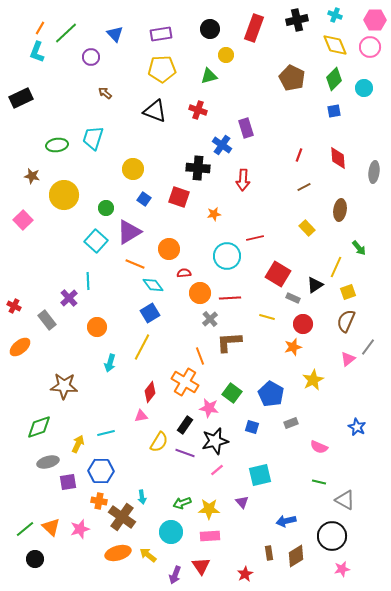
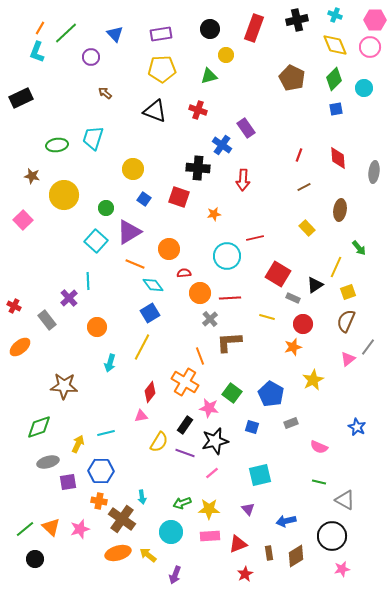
blue square at (334, 111): moved 2 px right, 2 px up
purple rectangle at (246, 128): rotated 18 degrees counterclockwise
pink line at (217, 470): moved 5 px left, 3 px down
purple triangle at (242, 502): moved 6 px right, 7 px down
brown cross at (122, 517): moved 2 px down
red triangle at (201, 566): moved 37 px right, 22 px up; rotated 42 degrees clockwise
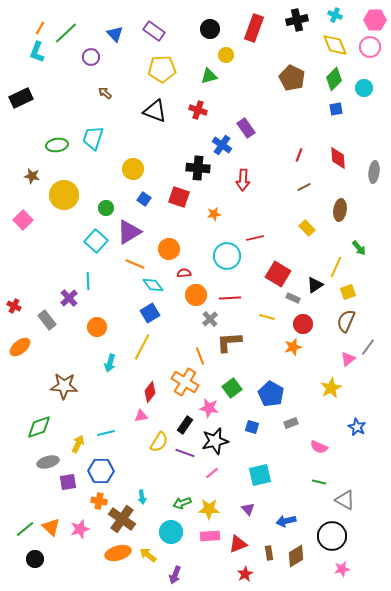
purple rectangle at (161, 34): moved 7 px left, 3 px up; rotated 45 degrees clockwise
orange circle at (200, 293): moved 4 px left, 2 px down
yellow star at (313, 380): moved 18 px right, 8 px down
green square at (232, 393): moved 5 px up; rotated 18 degrees clockwise
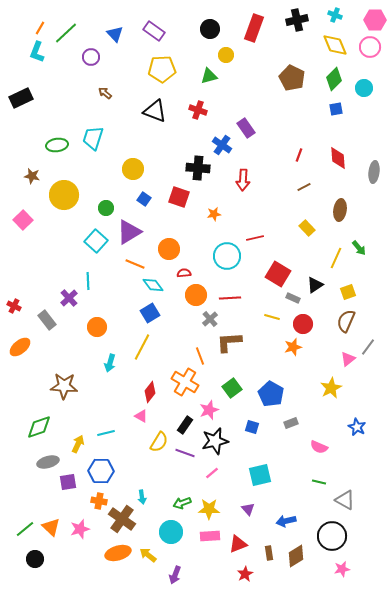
yellow line at (336, 267): moved 9 px up
yellow line at (267, 317): moved 5 px right
pink star at (209, 408): moved 2 px down; rotated 30 degrees counterclockwise
pink triangle at (141, 416): rotated 40 degrees clockwise
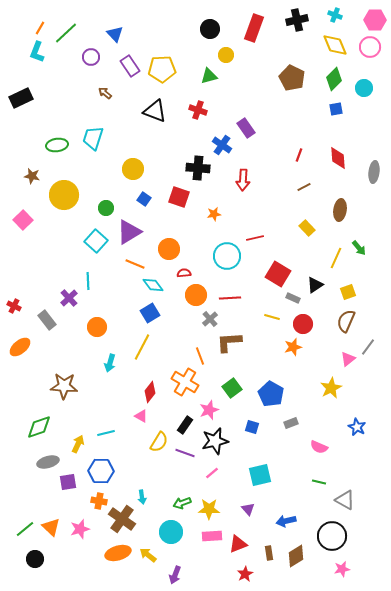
purple rectangle at (154, 31): moved 24 px left, 35 px down; rotated 20 degrees clockwise
pink rectangle at (210, 536): moved 2 px right
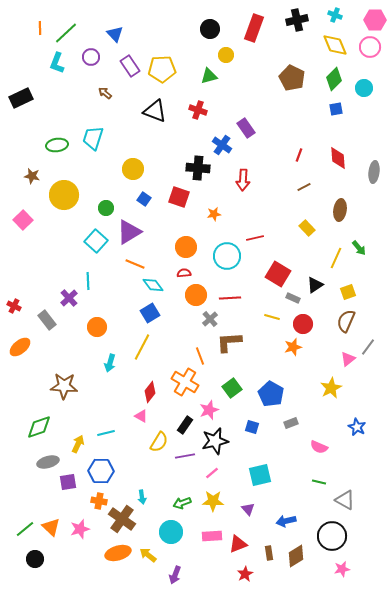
orange line at (40, 28): rotated 32 degrees counterclockwise
cyan L-shape at (37, 52): moved 20 px right, 11 px down
orange circle at (169, 249): moved 17 px right, 2 px up
purple line at (185, 453): moved 3 px down; rotated 30 degrees counterclockwise
yellow star at (209, 509): moved 4 px right, 8 px up
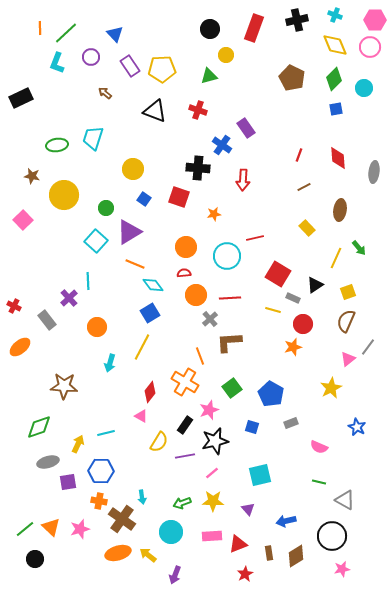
yellow line at (272, 317): moved 1 px right, 7 px up
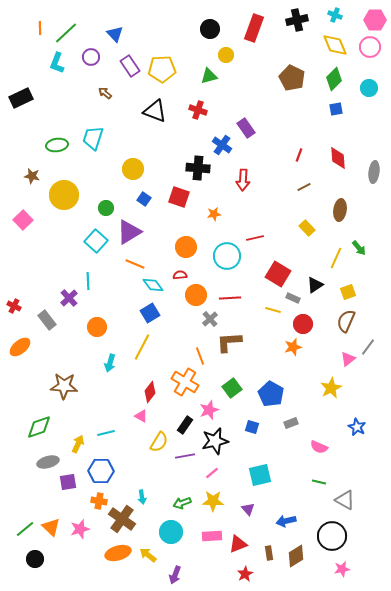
cyan circle at (364, 88): moved 5 px right
red semicircle at (184, 273): moved 4 px left, 2 px down
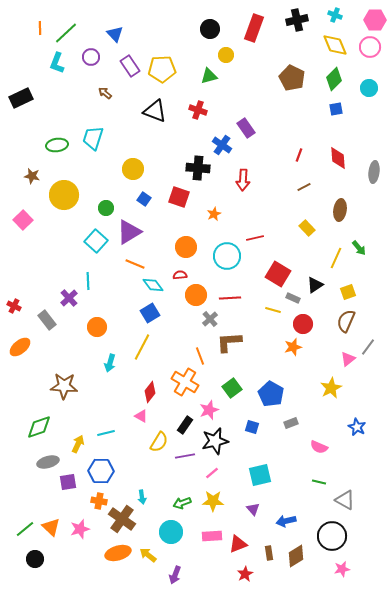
orange star at (214, 214): rotated 16 degrees counterclockwise
purple triangle at (248, 509): moved 5 px right
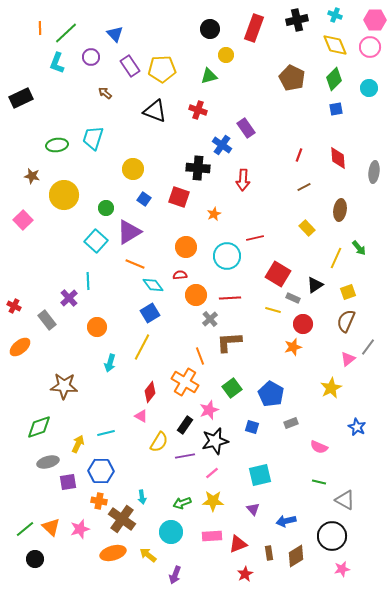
orange ellipse at (118, 553): moved 5 px left
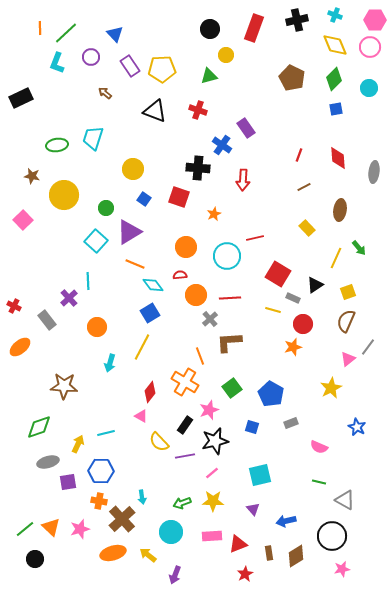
yellow semicircle at (159, 442): rotated 105 degrees clockwise
brown cross at (122, 519): rotated 12 degrees clockwise
